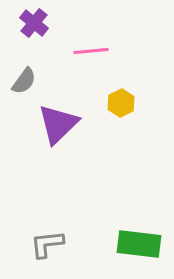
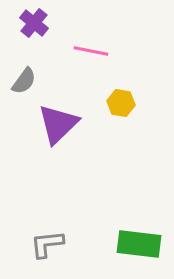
pink line: rotated 16 degrees clockwise
yellow hexagon: rotated 24 degrees counterclockwise
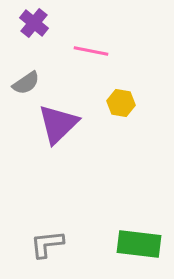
gray semicircle: moved 2 px right, 2 px down; rotated 20 degrees clockwise
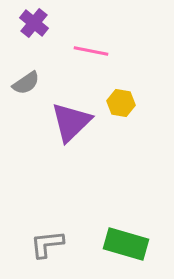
purple triangle: moved 13 px right, 2 px up
green rectangle: moved 13 px left; rotated 9 degrees clockwise
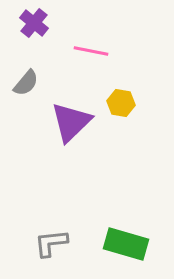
gray semicircle: rotated 16 degrees counterclockwise
gray L-shape: moved 4 px right, 1 px up
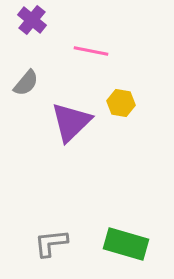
purple cross: moved 2 px left, 3 px up
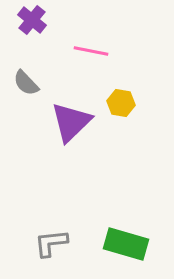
gray semicircle: rotated 96 degrees clockwise
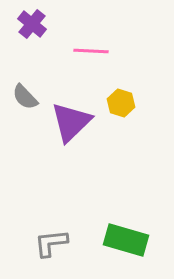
purple cross: moved 4 px down
pink line: rotated 8 degrees counterclockwise
gray semicircle: moved 1 px left, 14 px down
yellow hexagon: rotated 8 degrees clockwise
green rectangle: moved 4 px up
